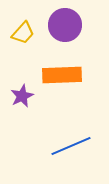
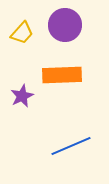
yellow trapezoid: moved 1 px left
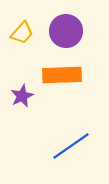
purple circle: moved 1 px right, 6 px down
blue line: rotated 12 degrees counterclockwise
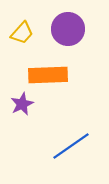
purple circle: moved 2 px right, 2 px up
orange rectangle: moved 14 px left
purple star: moved 8 px down
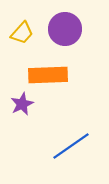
purple circle: moved 3 px left
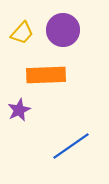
purple circle: moved 2 px left, 1 px down
orange rectangle: moved 2 px left
purple star: moved 3 px left, 6 px down
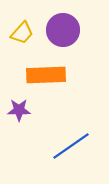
purple star: rotated 25 degrees clockwise
